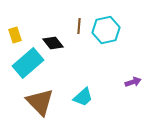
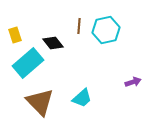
cyan trapezoid: moved 1 px left, 1 px down
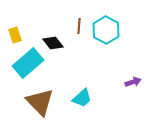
cyan hexagon: rotated 20 degrees counterclockwise
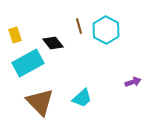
brown line: rotated 21 degrees counterclockwise
cyan rectangle: rotated 12 degrees clockwise
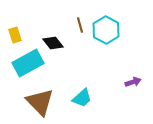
brown line: moved 1 px right, 1 px up
